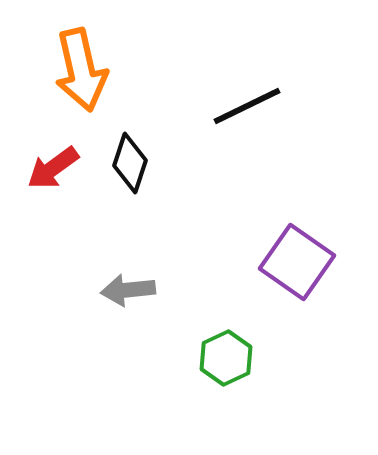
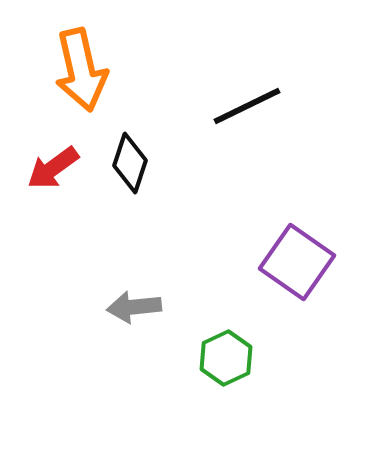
gray arrow: moved 6 px right, 17 px down
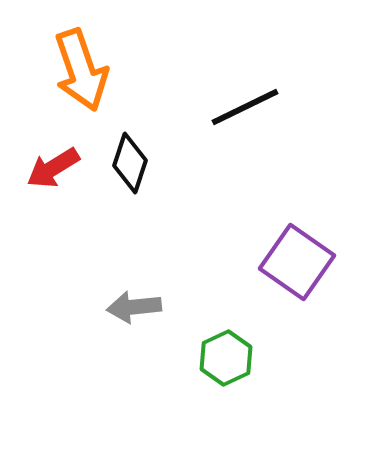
orange arrow: rotated 6 degrees counterclockwise
black line: moved 2 px left, 1 px down
red arrow: rotated 4 degrees clockwise
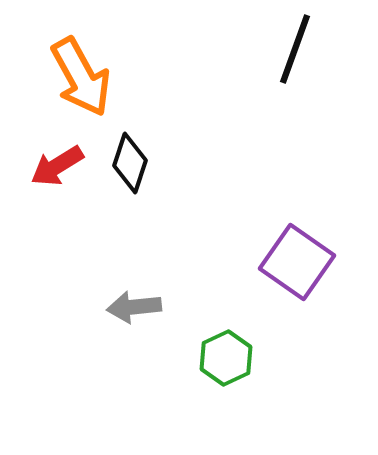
orange arrow: moved 7 px down; rotated 10 degrees counterclockwise
black line: moved 50 px right, 58 px up; rotated 44 degrees counterclockwise
red arrow: moved 4 px right, 2 px up
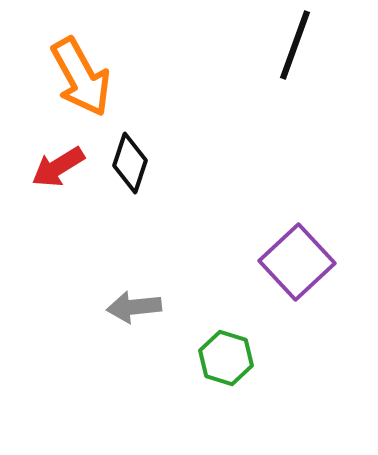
black line: moved 4 px up
red arrow: moved 1 px right, 1 px down
purple square: rotated 12 degrees clockwise
green hexagon: rotated 18 degrees counterclockwise
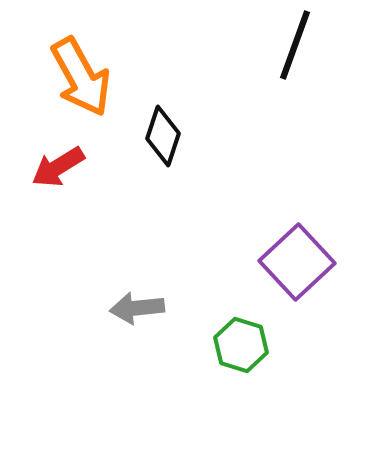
black diamond: moved 33 px right, 27 px up
gray arrow: moved 3 px right, 1 px down
green hexagon: moved 15 px right, 13 px up
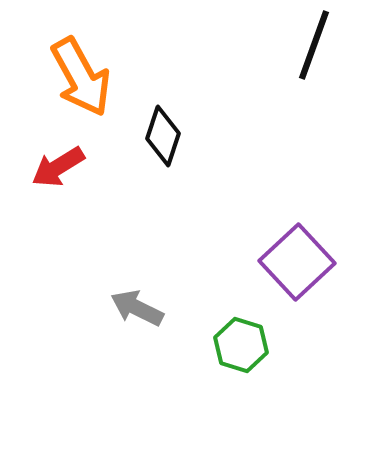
black line: moved 19 px right
gray arrow: rotated 32 degrees clockwise
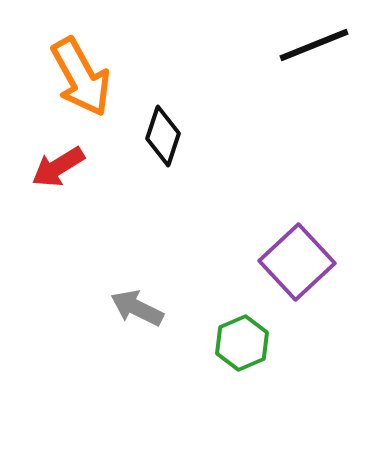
black line: rotated 48 degrees clockwise
green hexagon: moved 1 px right, 2 px up; rotated 20 degrees clockwise
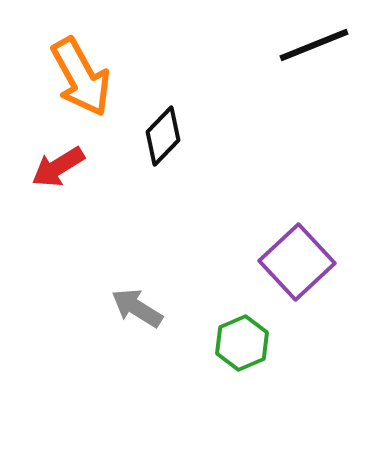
black diamond: rotated 26 degrees clockwise
gray arrow: rotated 6 degrees clockwise
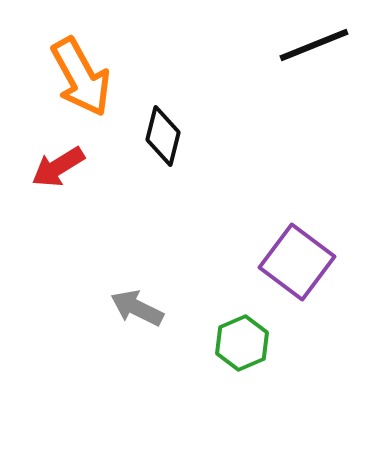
black diamond: rotated 30 degrees counterclockwise
purple square: rotated 10 degrees counterclockwise
gray arrow: rotated 6 degrees counterclockwise
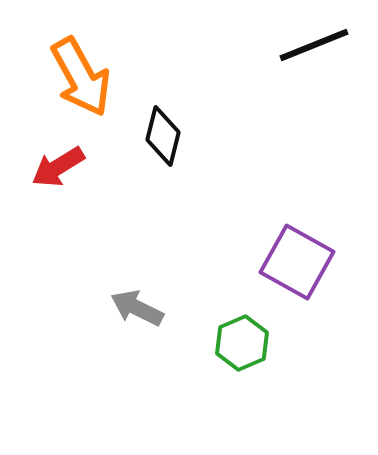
purple square: rotated 8 degrees counterclockwise
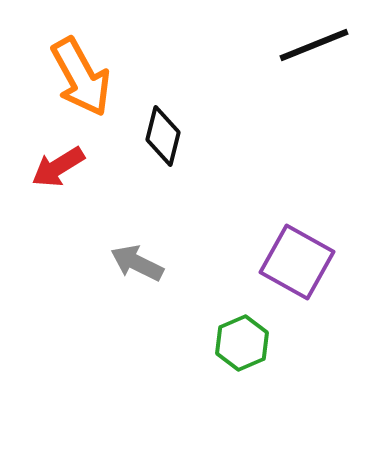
gray arrow: moved 45 px up
